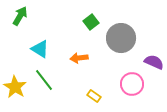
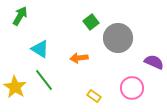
gray circle: moved 3 px left
pink circle: moved 4 px down
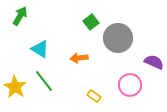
green line: moved 1 px down
pink circle: moved 2 px left, 3 px up
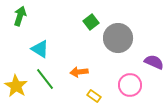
green arrow: rotated 12 degrees counterclockwise
orange arrow: moved 14 px down
green line: moved 1 px right, 2 px up
yellow star: moved 1 px right, 1 px up
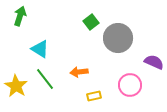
yellow rectangle: rotated 48 degrees counterclockwise
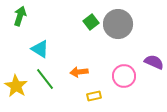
gray circle: moved 14 px up
pink circle: moved 6 px left, 9 px up
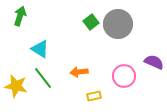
green line: moved 2 px left, 1 px up
yellow star: rotated 20 degrees counterclockwise
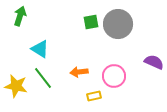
green square: rotated 28 degrees clockwise
pink circle: moved 10 px left
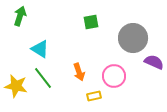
gray circle: moved 15 px right, 14 px down
orange arrow: rotated 102 degrees counterclockwise
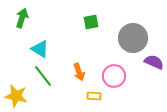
green arrow: moved 2 px right, 2 px down
green line: moved 2 px up
yellow star: moved 10 px down
yellow rectangle: rotated 16 degrees clockwise
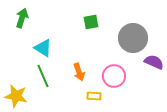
cyan triangle: moved 3 px right, 1 px up
green line: rotated 15 degrees clockwise
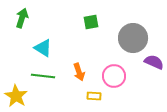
green line: rotated 60 degrees counterclockwise
yellow star: rotated 20 degrees clockwise
